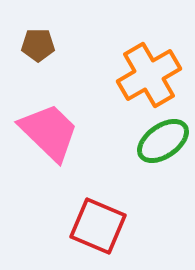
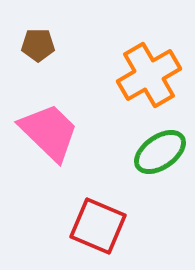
green ellipse: moved 3 px left, 11 px down
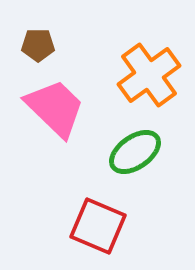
orange cross: rotated 6 degrees counterclockwise
pink trapezoid: moved 6 px right, 24 px up
green ellipse: moved 25 px left
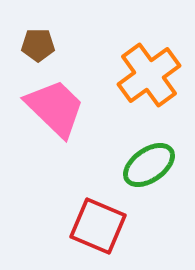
green ellipse: moved 14 px right, 13 px down
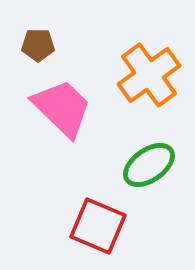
pink trapezoid: moved 7 px right
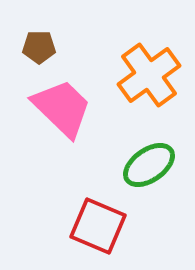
brown pentagon: moved 1 px right, 2 px down
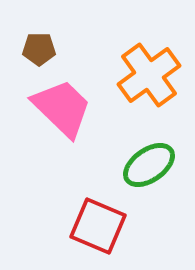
brown pentagon: moved 2 px down
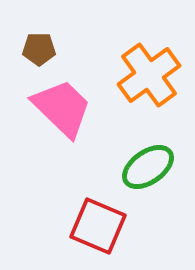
green ellipse: moved 1 px left, 2 px down
